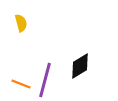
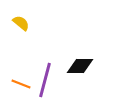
yellow semicircle: rotated 36 degrees counterclockwise
black diamond: rotated 32 degrees clockwise
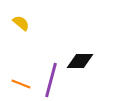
black diamond: moved 5 px up
purple line: moved 6 px right
